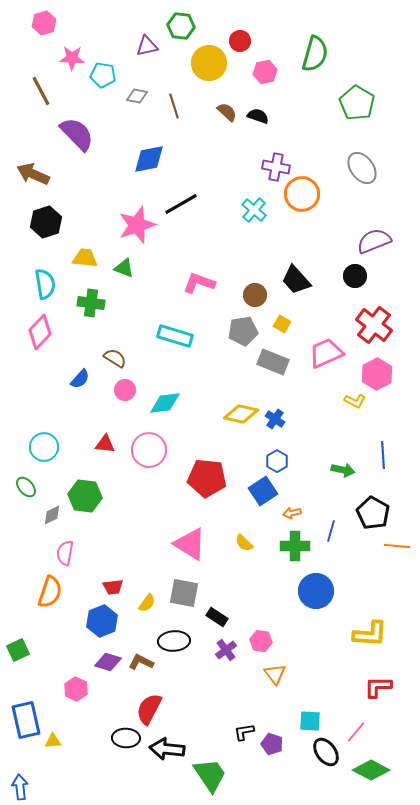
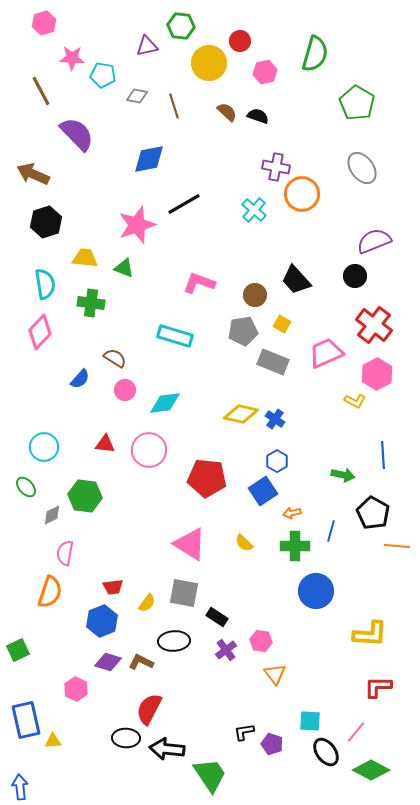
black line at (181, 204): moved 3 px right
green arrow at (343, 470): moved 5 px down
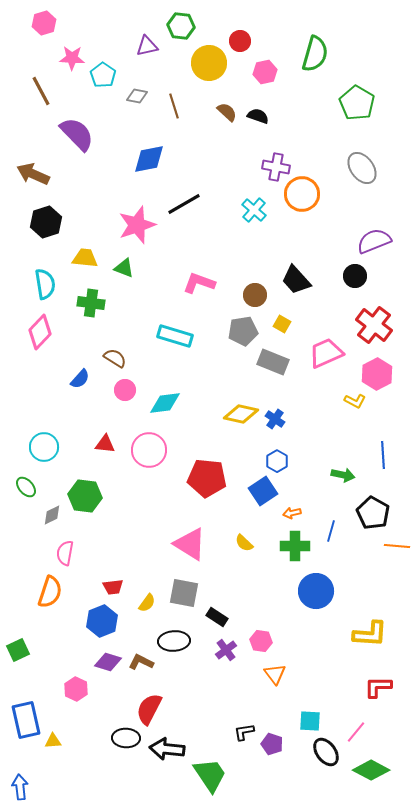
cyan pentagon at (103, 75): rotated 25 degrees clockwise
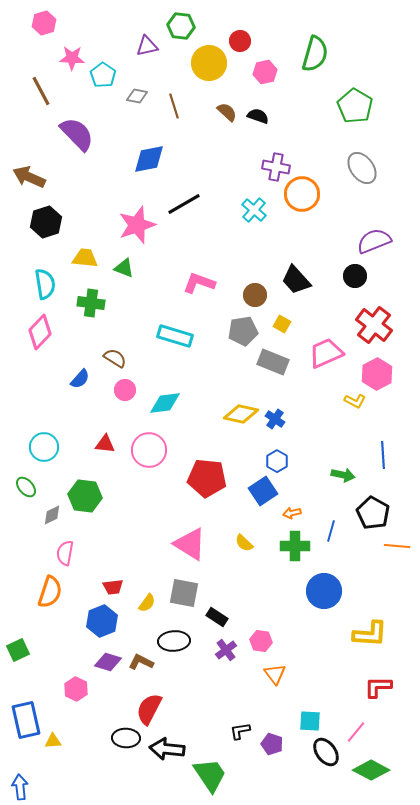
green pentagon at (357, 103): moved 2 px left, 3 px down
brown arrow at (33, 174): moved 4 px left, 3 px down
blue circle at (316, 591): moved 8 px right
black L-shape at (244, 732): moved 4 px left, 1 px up
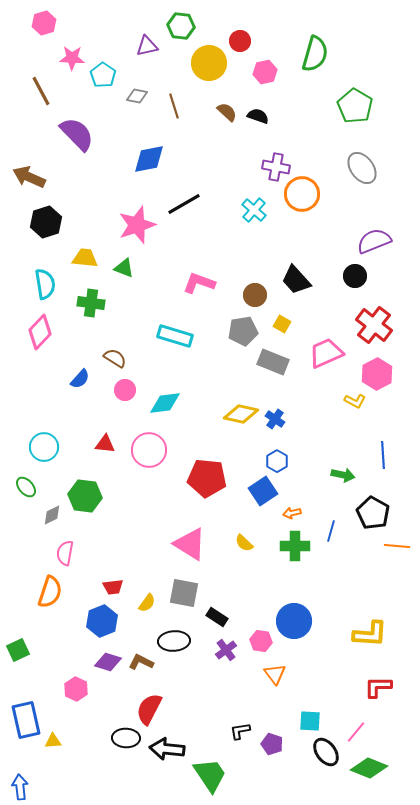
blue circle at (324, 591): moved 30 px left, 30 px down
green diamond at (371, 770): moved 2 px left, 2 px up; rotated 6 degrees counterclockwise
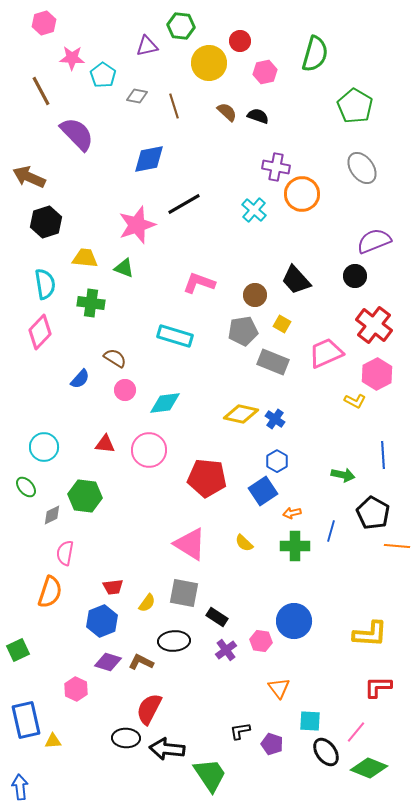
orange triangle at (275, 674): moved 4 px right, 14 px down
